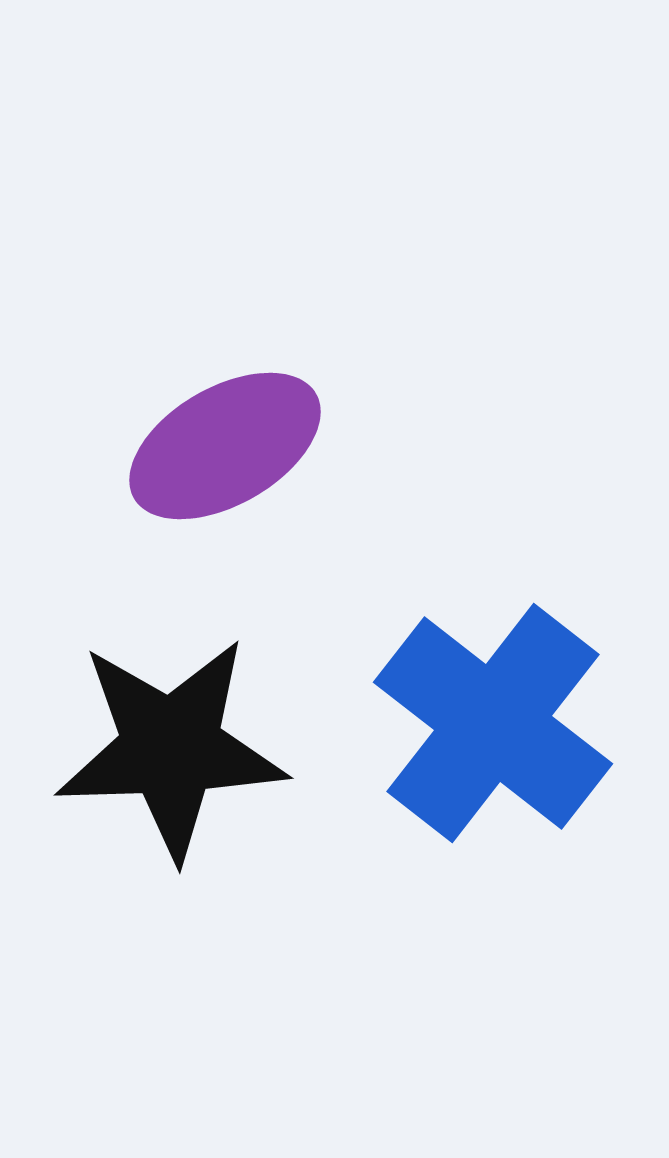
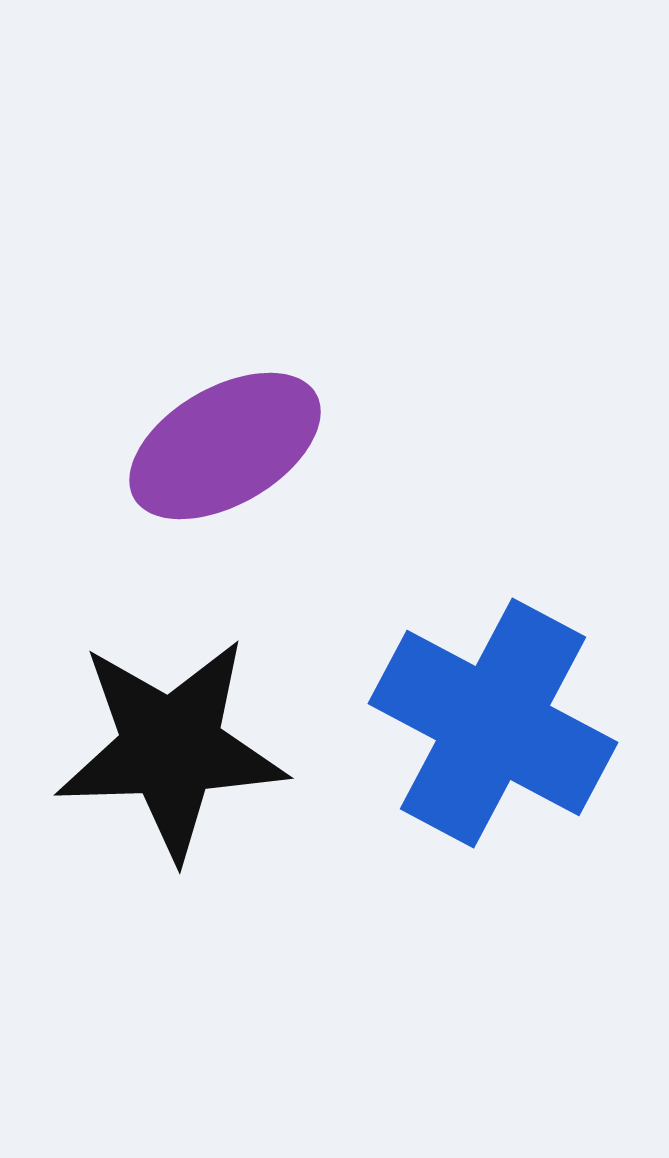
blue cross: rotated 10 degrees counterclockwise
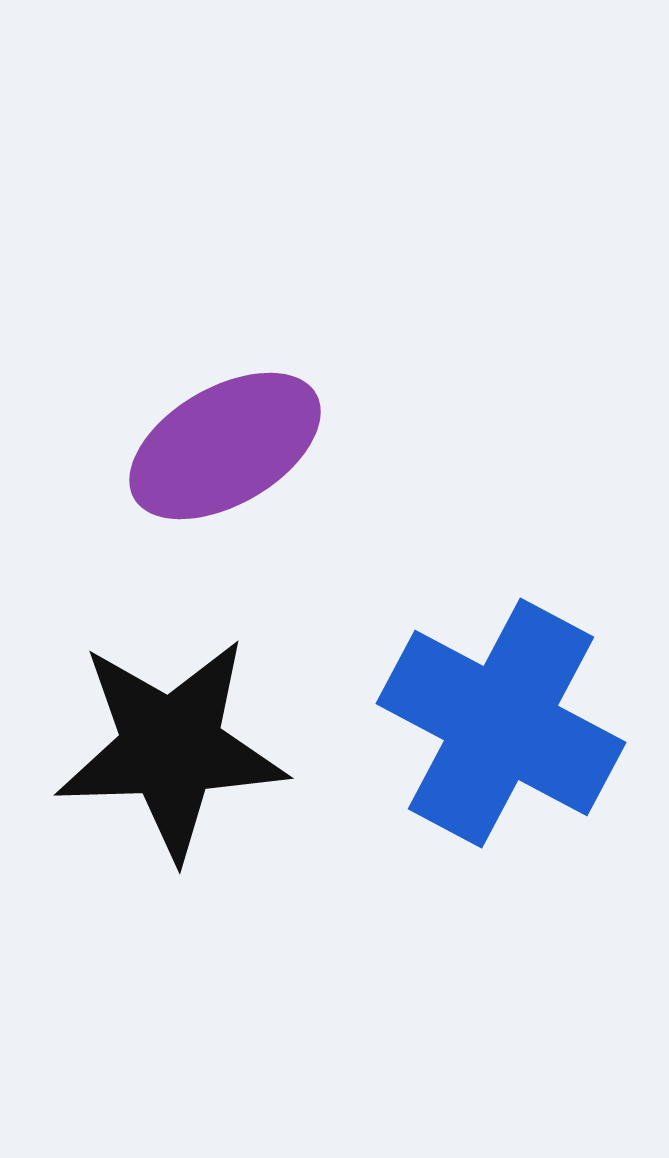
blue cross: moved 8 px right
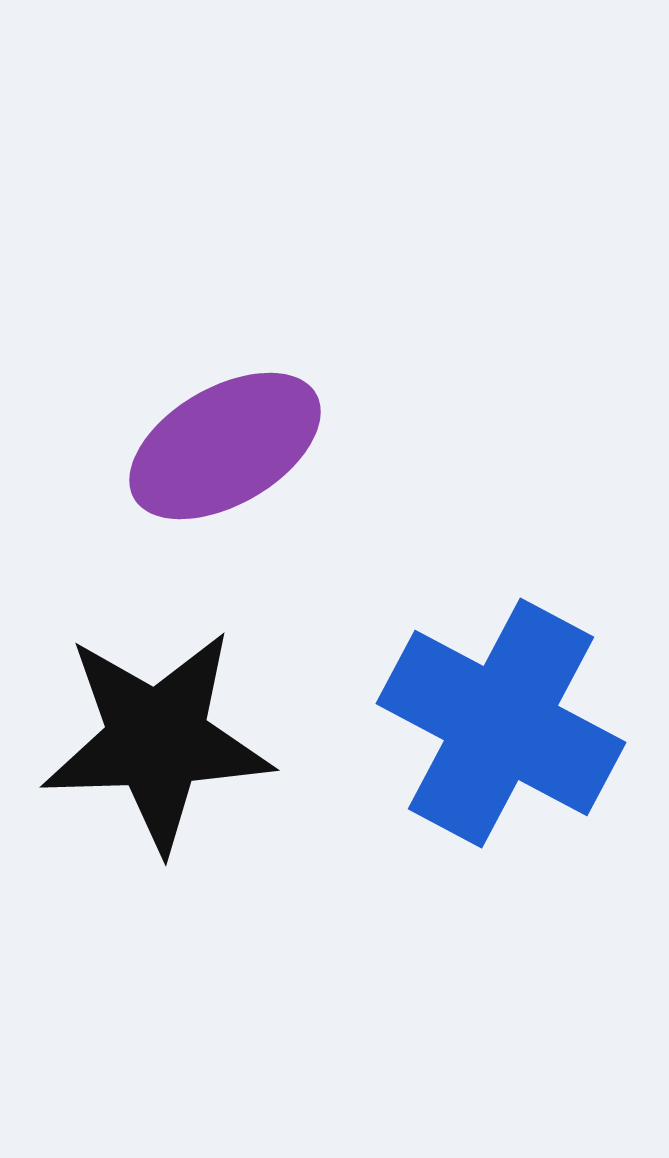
black star: moved 14 px left, 8 px up
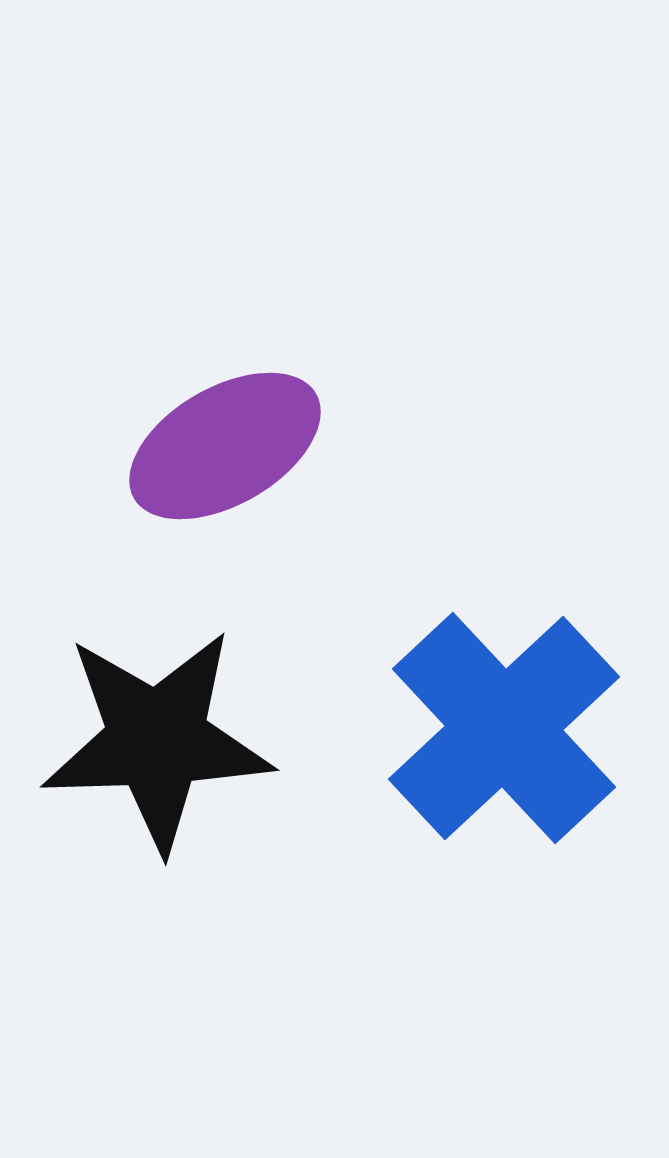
blue cross: moved 3 px right, 5 px down; rotated 19 degrees clockwise
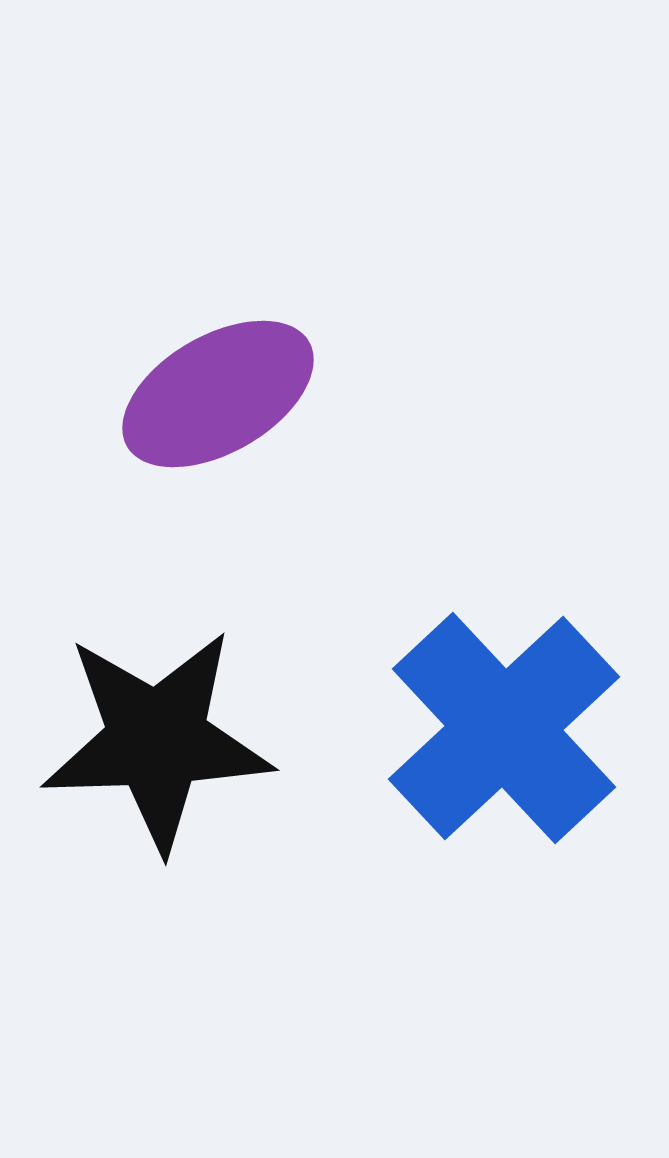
purple ellipse: moved 7 px left, 52 px up
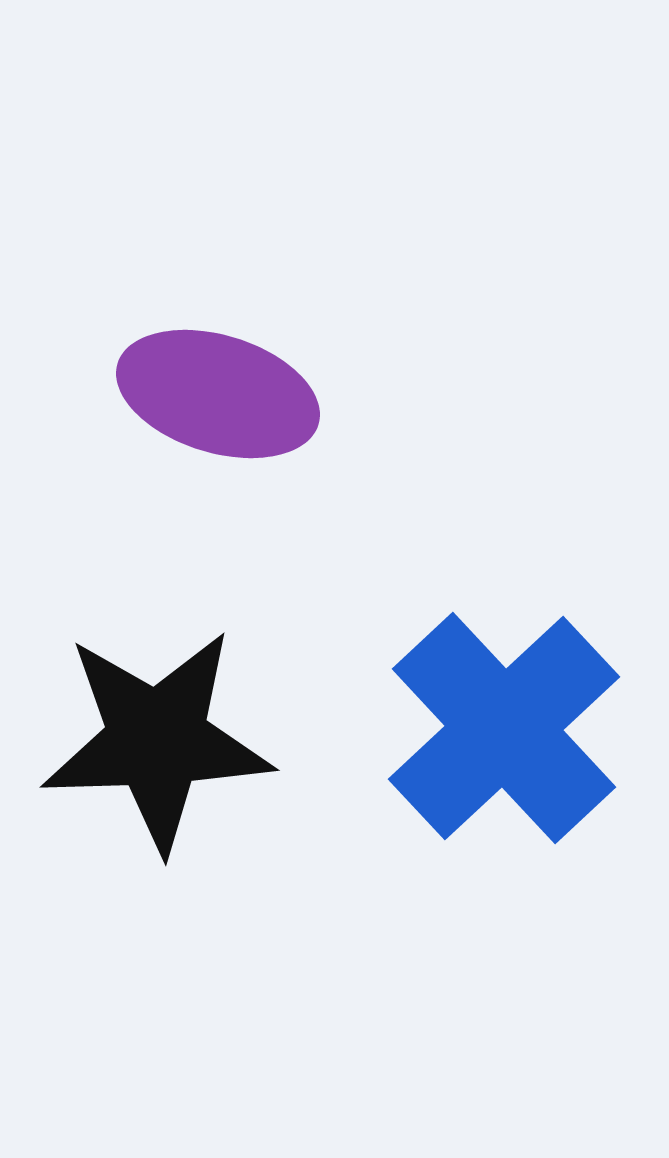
purple ellipse: rotated 47 degrees clockwise
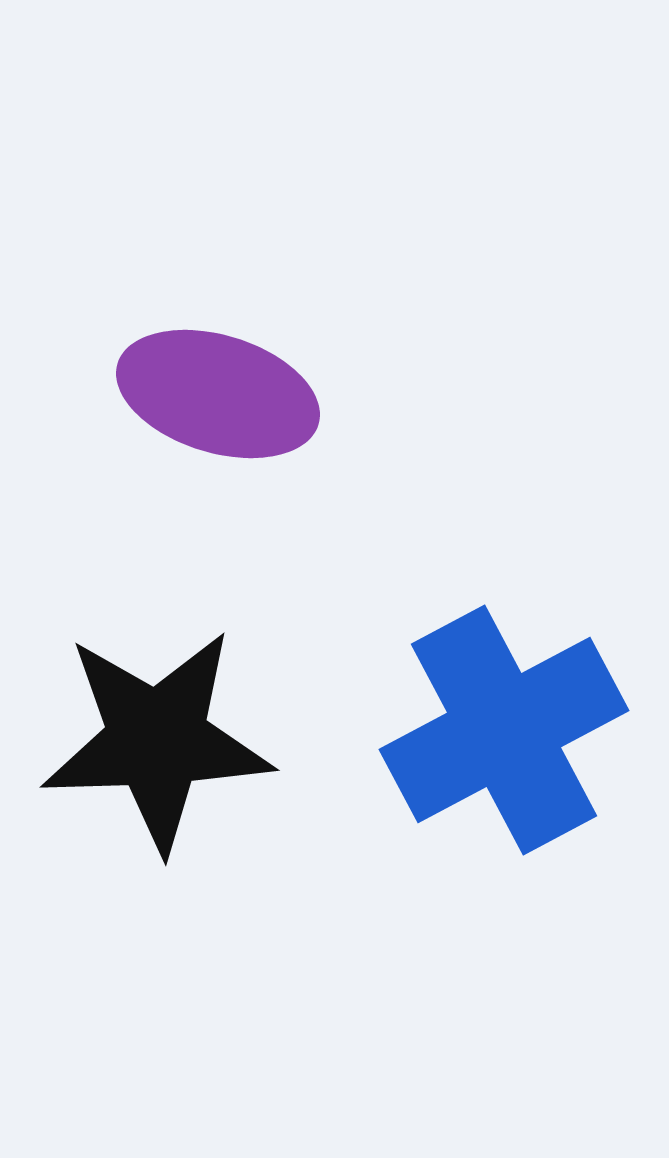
blue cross: moved 2 px down; rotated 15 degrees clockwise
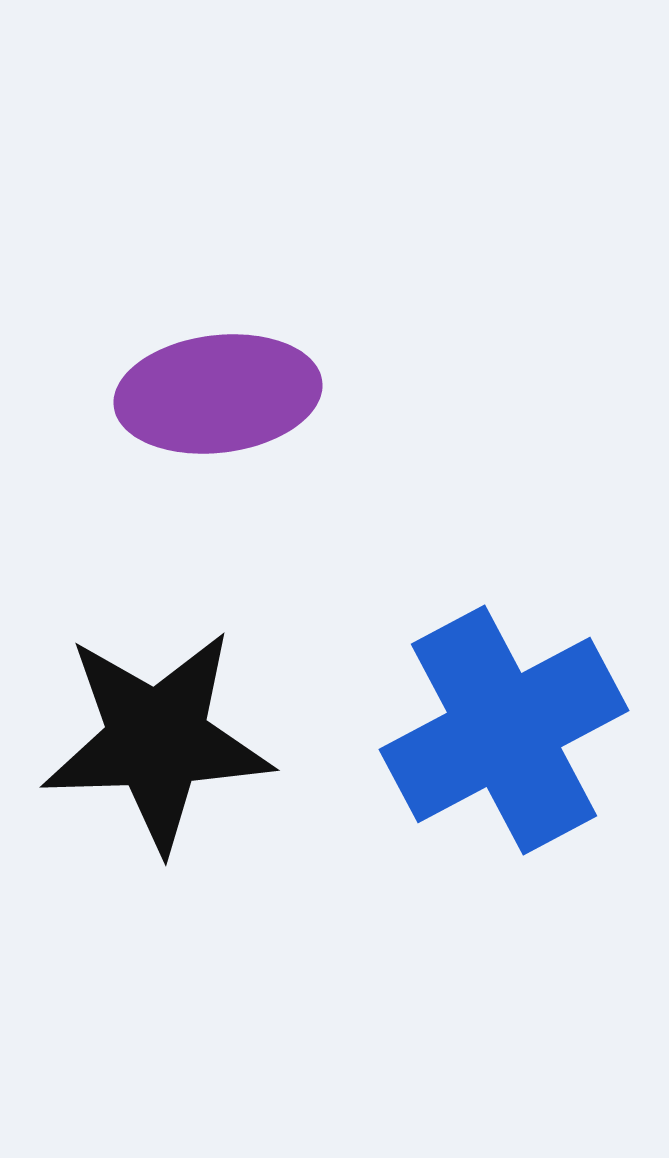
purple ellipse: rotated 24 degrees counterclockwise
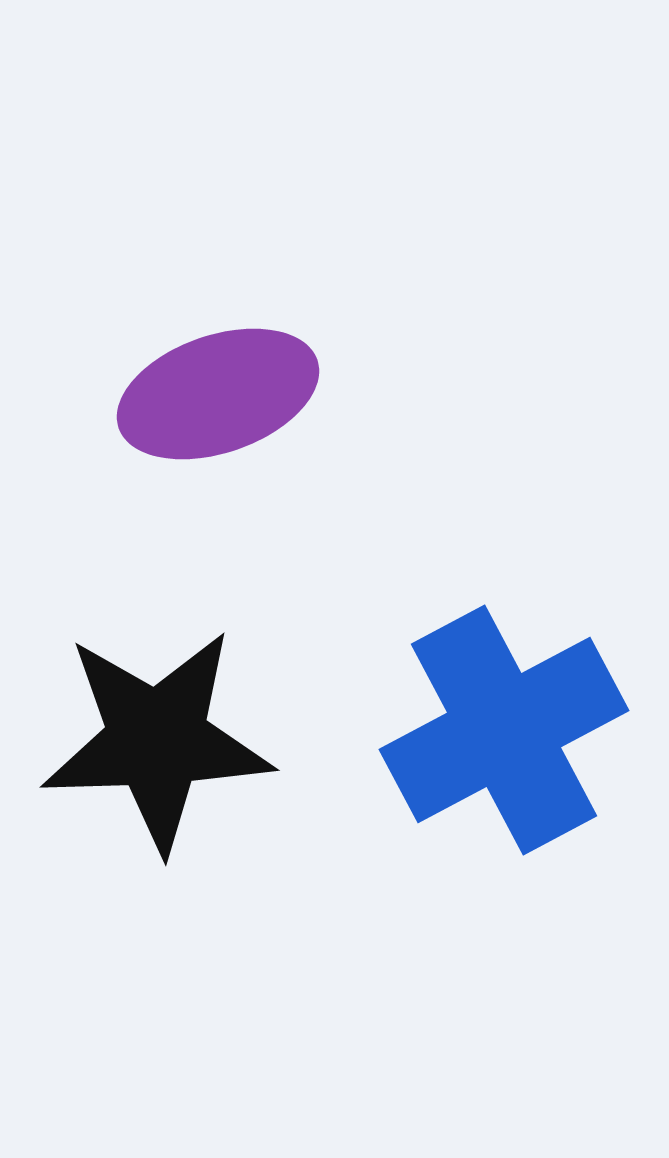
purple ellipse: rotated 12 degrees counterclockwise
